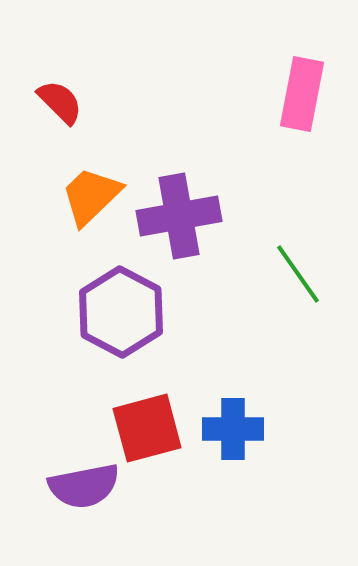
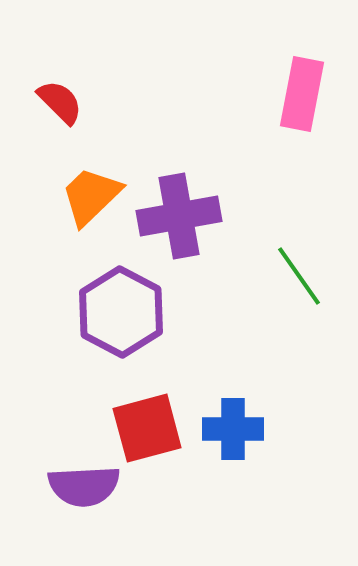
green line: moved 1 px right, 2 px down
purple semicircle: rotated 8 degrees clockwise
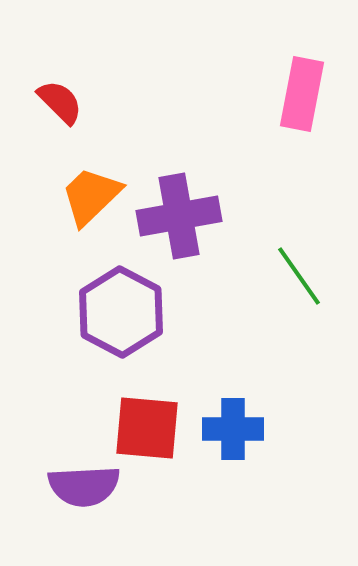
red square: rotated 20 degrees clockwise
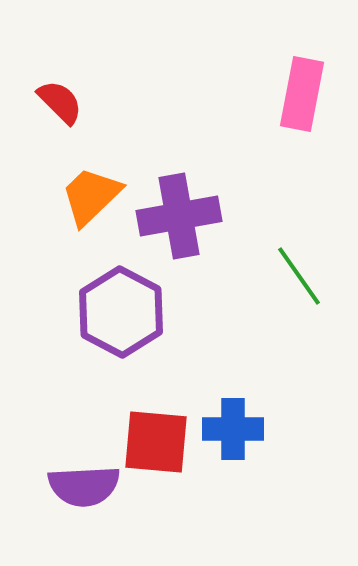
red square: moved 9 px right, 14 px down
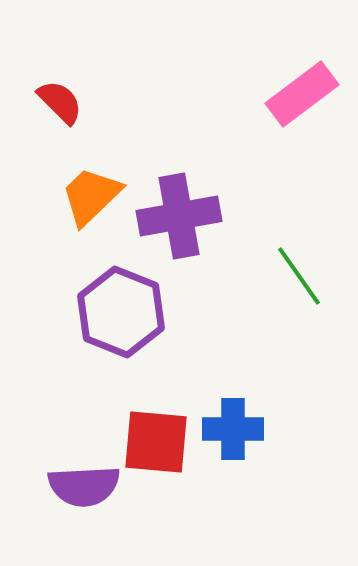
pink rectangle: rotated 42 degrees clockwise
purple hexagon: rotated 6 degrees counterclockwise
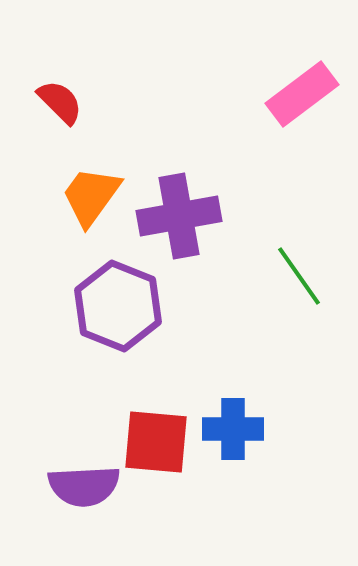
orange trapezoid: rotated 10 degrees counterclockwise
purple hexagon: moved 3 px left, 6 px up
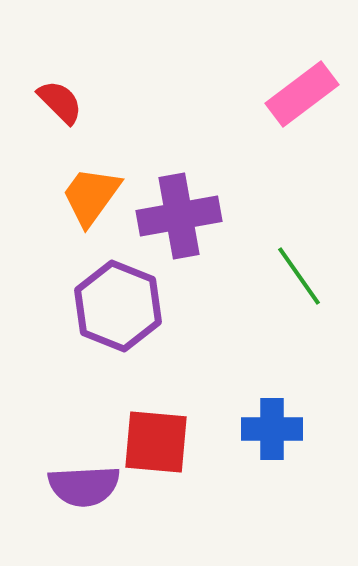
blue cross: moved 39 px right
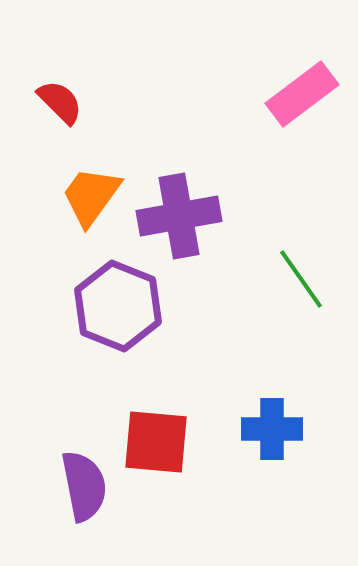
green line: moved 2 px right, 3 px down
purple semicircle: rotated 98 degrees counterclockwise
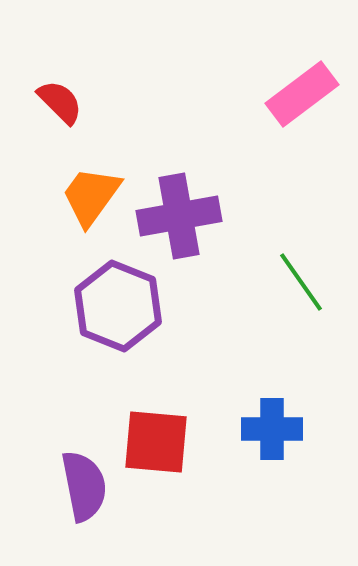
green line: moved 3 px down
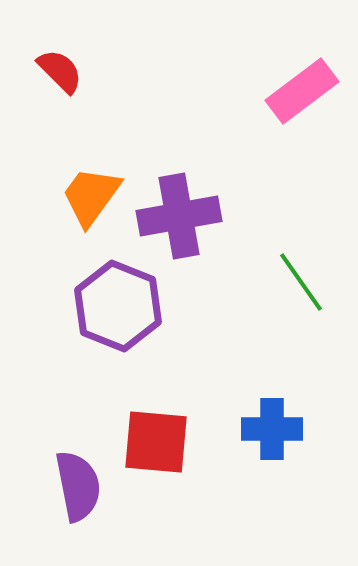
pink rectangle: moved 3 px up
red semicircle: moved 31 px up
purple semicircle: moved 6 px left
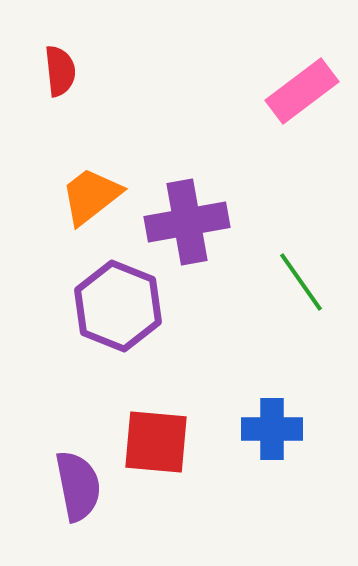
red semicircle: rotated 39 degrees clockwise
orange trapezoid: rotated 16 degrees clockwise
purple cross: moved 8 px right, 6 px down
